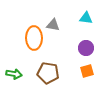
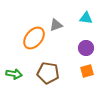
gray triangle: moved 3 px right; rotated 32 degrees counterclockwise
orange ellipse: rotated 40 degrees clockwise
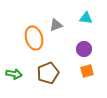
orange ellipse: rotated 55 degrees counterclockwise
purple circle: moved 2 px left, 1 px down
brown pentagon: rotated 30 degrees counterclockwise
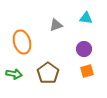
orange ellipse: moved 12 px left, 4 px down
brown pentagon: rotated 15 degrees counterclockwise
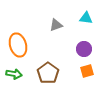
orange ellipse: moved 4 px left, 3 px down
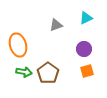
cyan triangle: rotated 32 degrees counterclockwise
green arrow: moved 10 px right, 2 px up
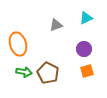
orange ellipse: moved 1 px up
brown pentagon: rotated 10 degrees counterclockwise
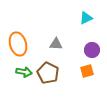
gray triangle: moved 19 px down; rotated 24 degrees clockwise
purple circle: moved 8 px right, 1 px down
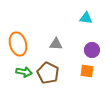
cyan triangle: rotated 32 degrees clockwise
orange square: rotated 24 degrees clockwise
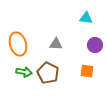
purple circle: moved 3 px right, 5 px up
